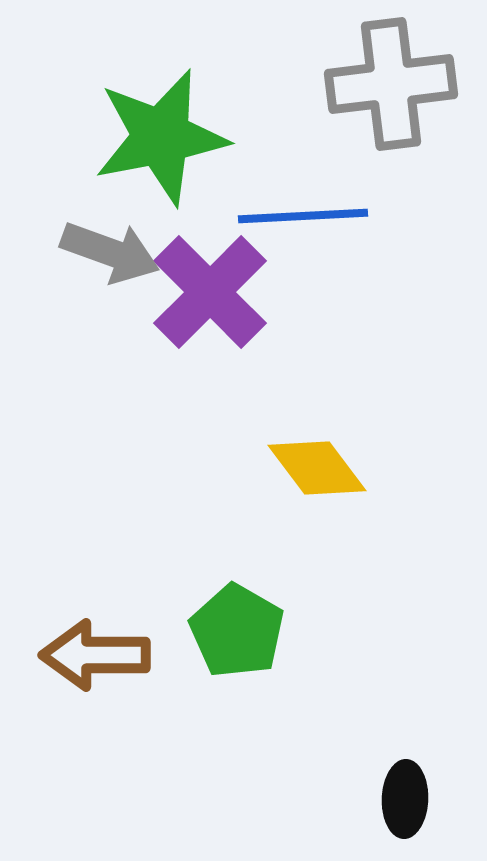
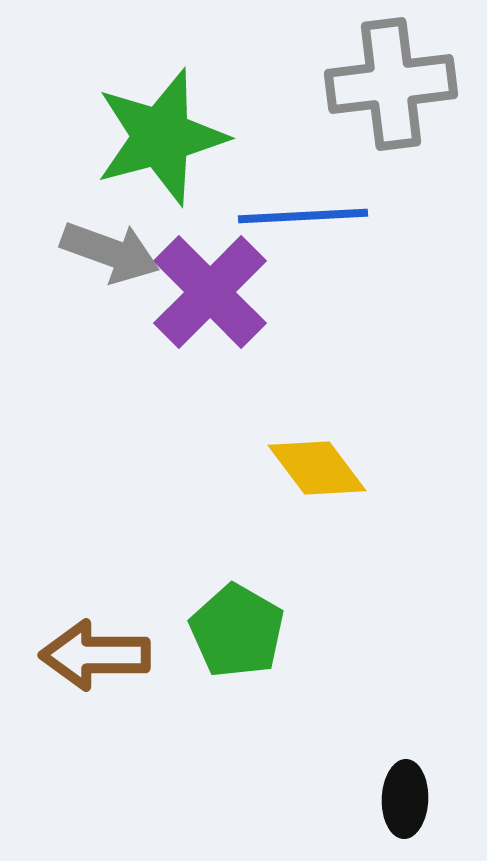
green star: rotated 4 degrees counterclockwise
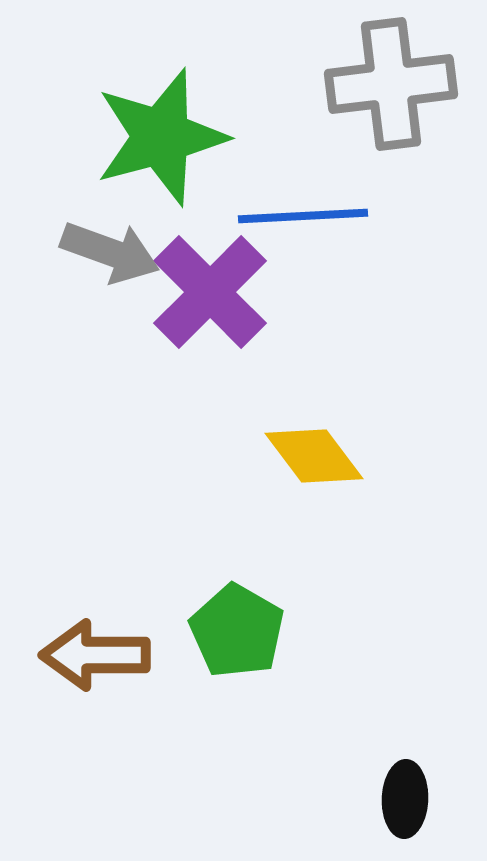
yellow diamond: moved 3 px left, 12 px up
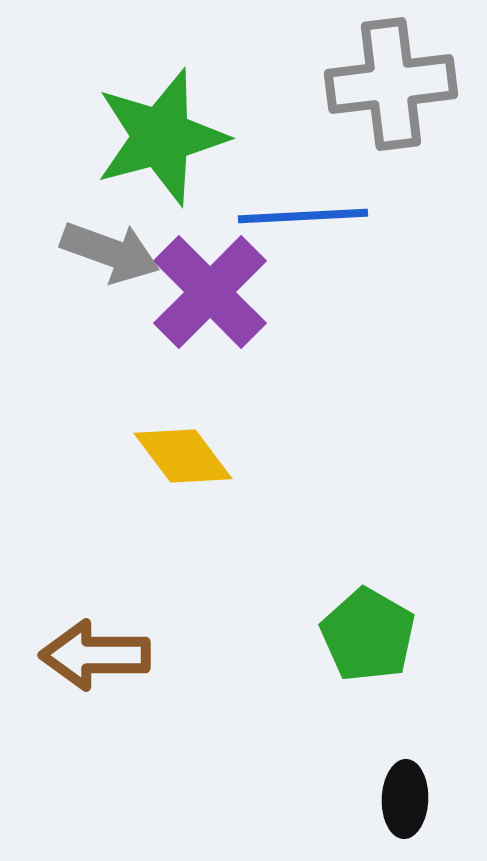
yellow diamond: moved 131 px left
green pentagon: moved 131 px right, 4 px down
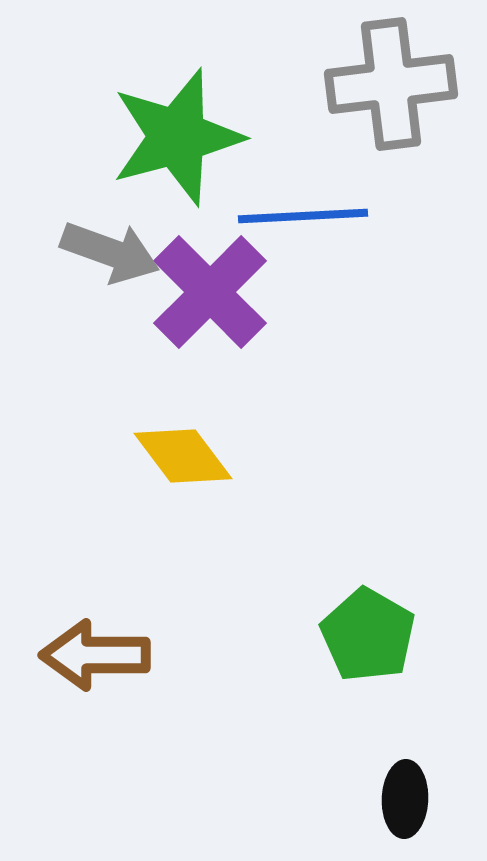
green star: moved 16 px right
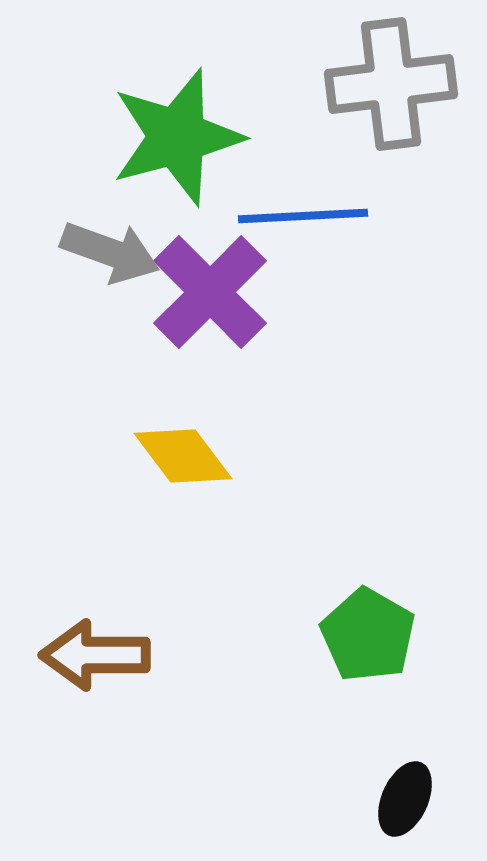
black ellipse: rotated 22 degrees clockwise
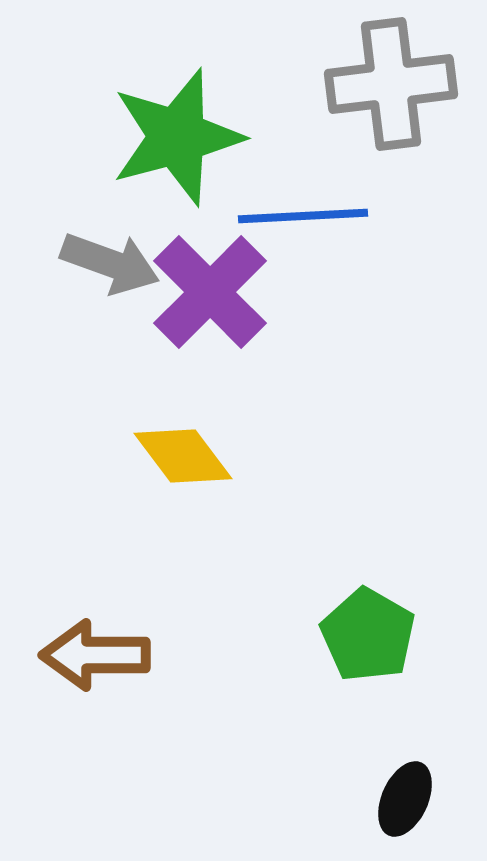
gray arrow: moved 11 px down
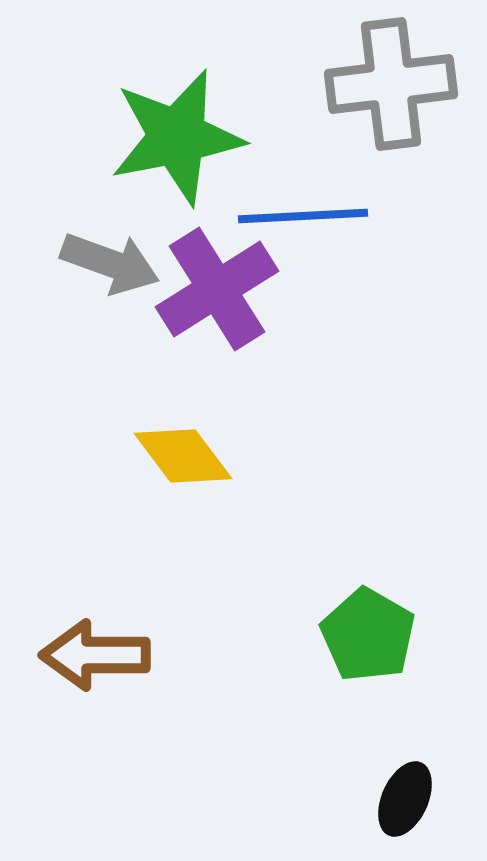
green star: rotated 4 degrees clockwise
purple cross: moved 7 px right, 3 px up; rotated 13 degrees clockwise
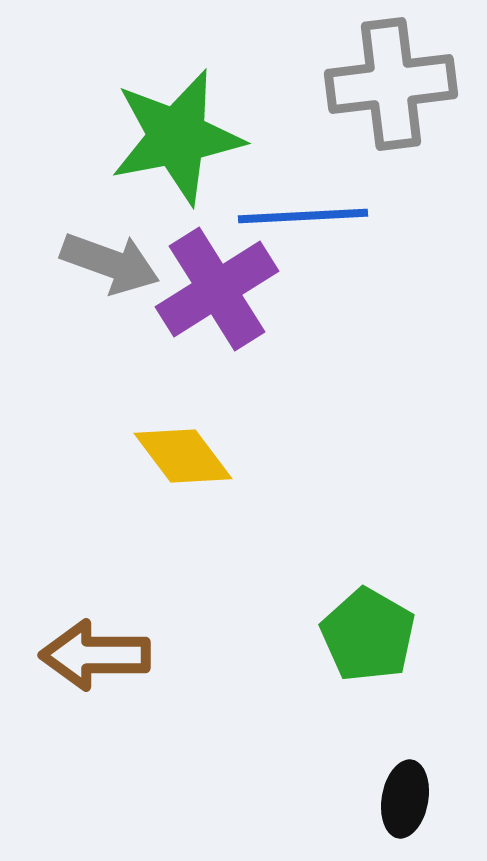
black ellipse: rotated 14 degrees counterclockwise
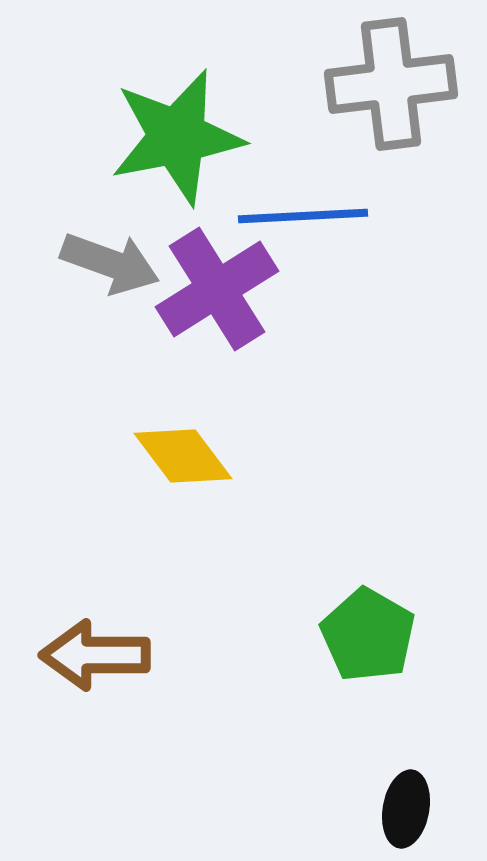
black ellipse: moved 1 px right, 10 px down
